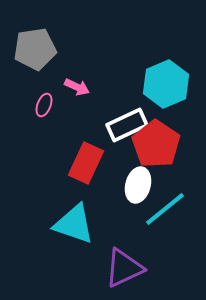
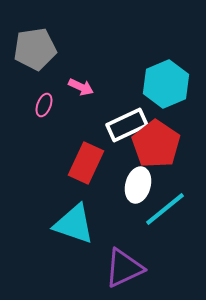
pink arrow: moved 4 px right
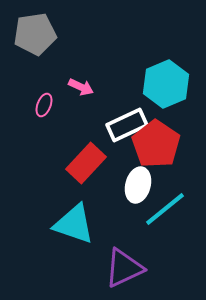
gray pentagon: moved 15 px up
red rectangle: rotated 18 degrees clockwise
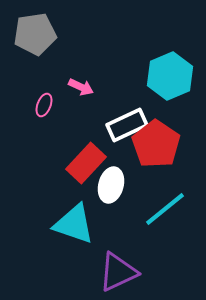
cyan hexagon: moved 4 px right, 8 px up
white ellipse: moved 27 px left
purple triangle: moved 6 px left, 4 px down
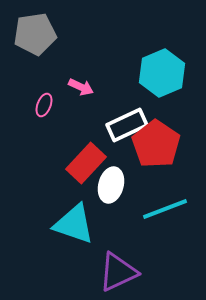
cyan hexagon: moved 8 px left, 3 px up
cyan line: rotated 18 degrees clockwise
